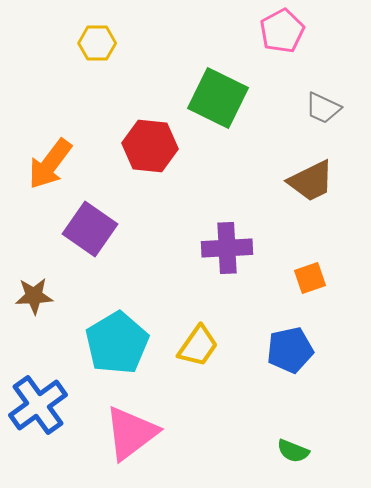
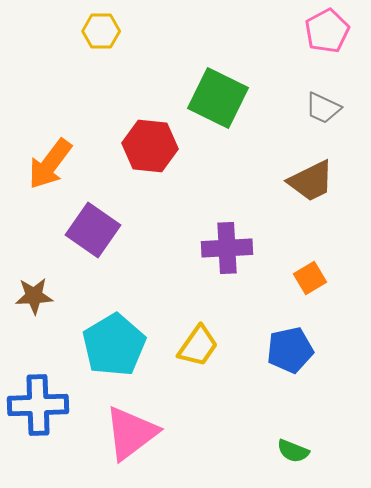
pink pentagon: moved 45 px right
yellow hexagon: moved 4 px right, 12 px up
purple square: moved 3 px right, 1 px down
orange square: rotated 12 degrees counterclockwise
cyan pentagon: moved 3 px left, 2 px down
blue cross: rotated 34 degrees clockwise
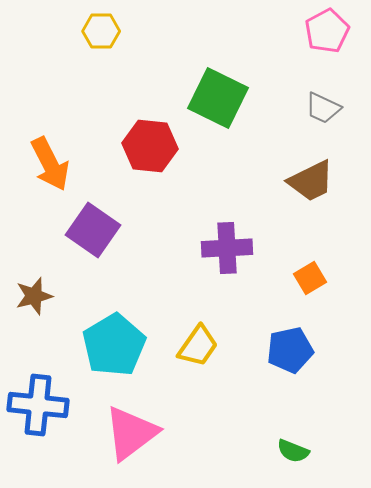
orange arrow: rotated 64 degrees counterclockwise
brown star: rotated 12 degrees counterclockwise
blue cross: rotated 8 degrees clockwise
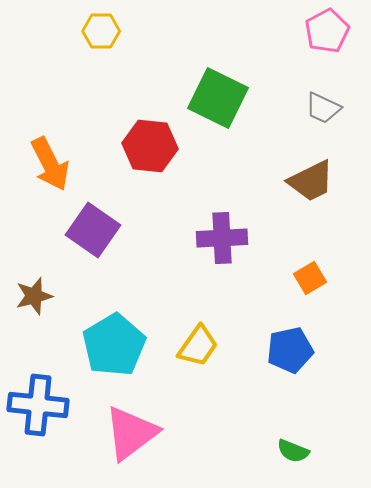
purple cross: moved 5 px left, 10 px up
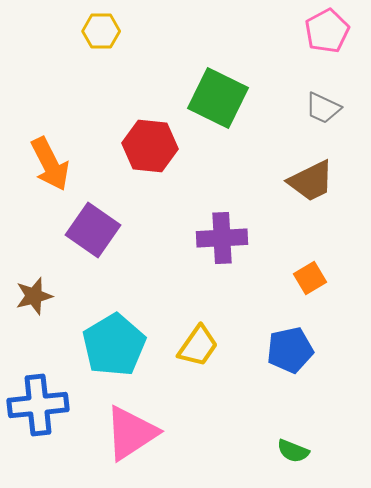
blue cross: rotated 12 degrees counterclockwise
pink triangle: rotated 4 degrees clockwise
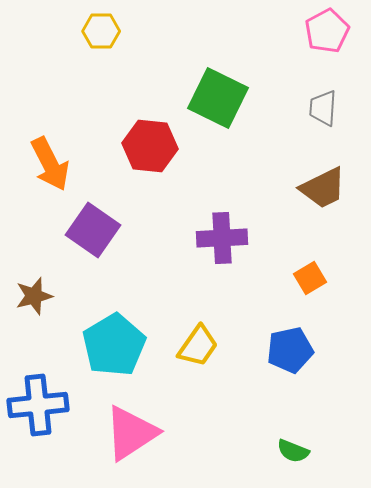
gray trapezoid: rotated 69 degrees clockwise
brown trapezoid: moved 12 px right, 7 px down
